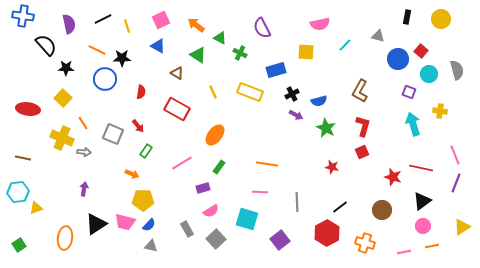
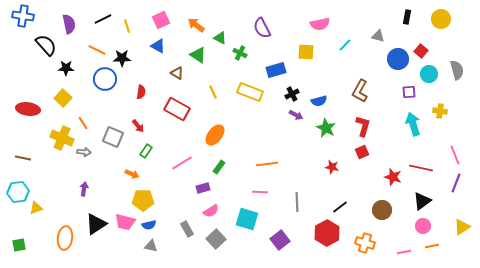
purple square at (409, 92): rotated 24 degrees counterclockwise
gray square at (113, 134): moved 3 px down
orange line at (267, 164): rotated 15 degrees counterclockwise
blue semicircle at (149, 225): rotated 32 degrees clockwise
green square at (19, 245): rotated 24 degrees clockwise
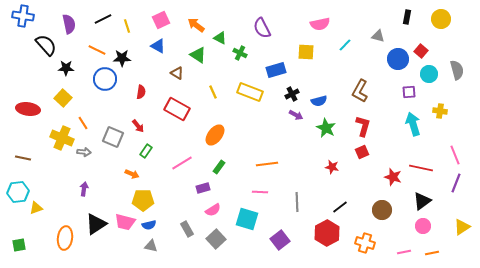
pink semicircle at (211, 211): moved 2 px right, 1 px up
orange line at (432, 246): moved 7 px down
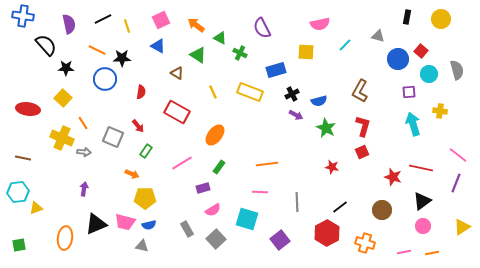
red rectangle at (177, 109): moved 3 px down
pink line at (455, 155): moved 3 px right; rotated 30 degrees counterclockwise
yellow pentagon at (143, 200): moved 2 px right, 2 px up
black triangle at (96, 224): rotated 10 degrees clockwise
gray triangle at (151, 246): moved 9 px left
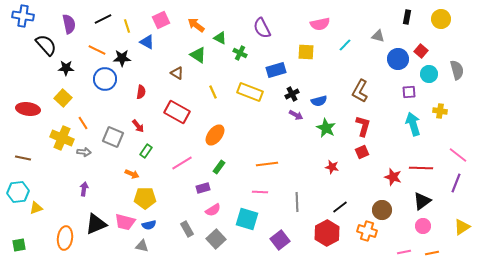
blue triangle at (158, 46): moved 11 px left, 4 px up
red line at (421, 168): rotated 10 degrees counterclockwise
orange cross at (365, 243): moved 2 px right, 12 px up
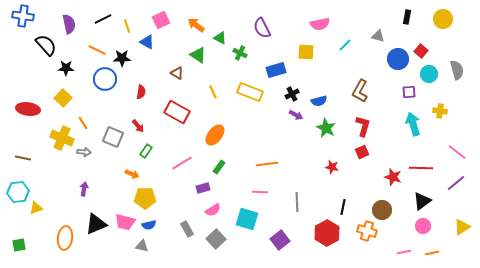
yellow circle at (441, 19): moved 2 px right
pink line at (458, 155): moved 1 px left, 3 px up
purple line at (456, 183): rotated 30 degrees clockwise
black line at (340, 207): moved 3 px right; rotated 42 degrees counterclockwise
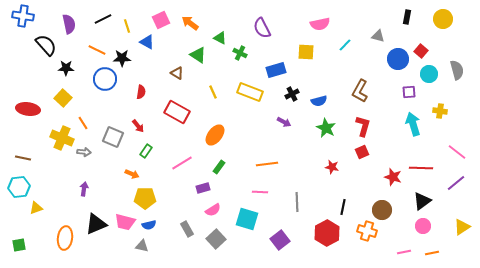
orange arrow at (196, 25): moved 6 px left, 2 px up
purple arrow at (296, 115): moved 12 px left, 7 px down
cyan hexagon at (18, 192): moved 1 px right, 5 px up
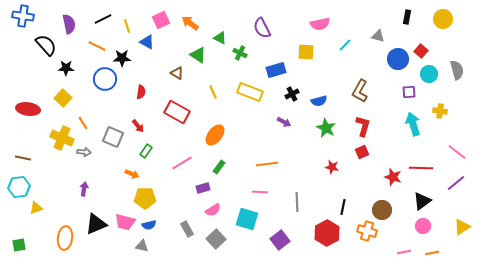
orange line at (97, 50): moved 4 px up
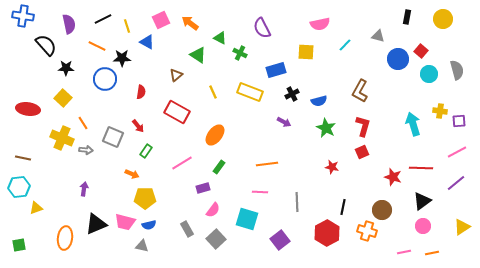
brown triangle at (177, 73): moved 1 px left, 2 px down; rotated 48 degrees clockwise
purple square at (409, 92): moved 50 px right, 29 px down
gray arrow at (84, 152): moved 2 px right, 2 px up
pink line at (457, 152): rotated 66 degrees counterclockwise
pink semicircle at (213, 210): rotated 21 degrees counterclockwise
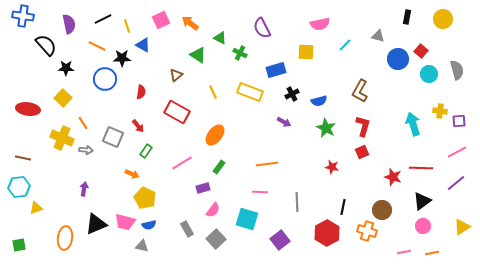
blue triangle at (147, 42): moved 4 px left, 3 px down
yellow pentagon at (145, 198): rotated 25 degrees clockwise
